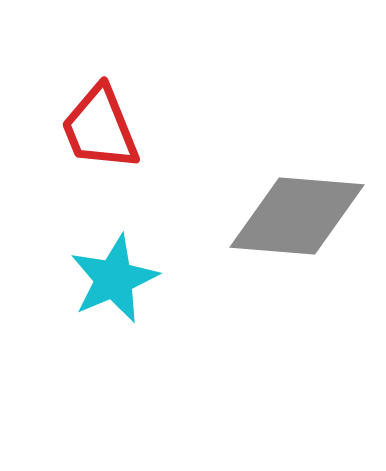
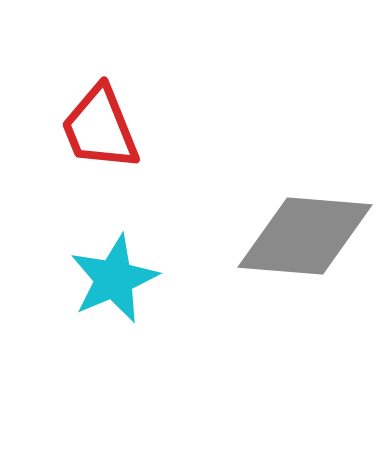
gray diamond: moved 8 px right, 20 px down
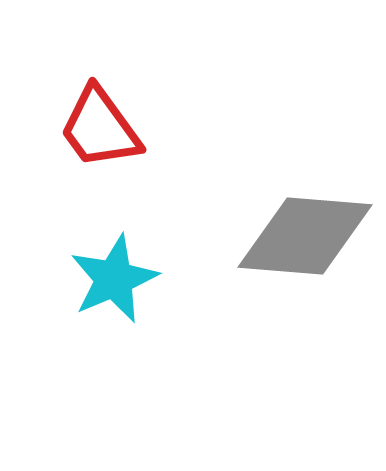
red trapezoid: rotated 14 degrees counterclockwise
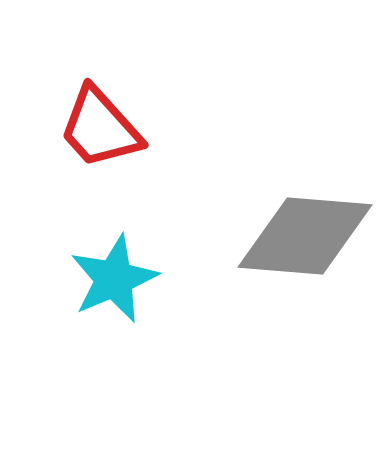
red trapezoid: rotated 6 degrees counterclockwise
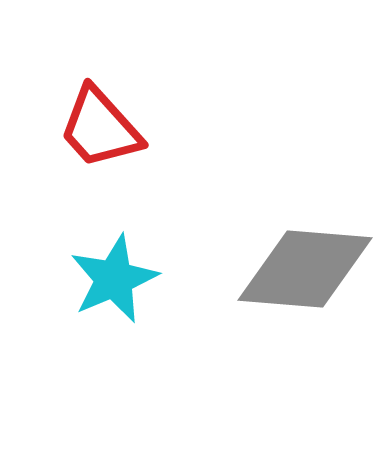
gray diamond: moved 33 px down
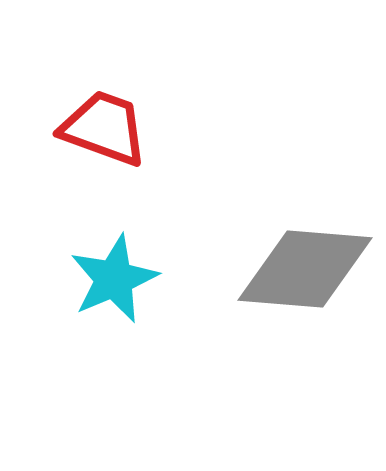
red trapezoid: moved 4 px right; rotated 152 degrees clockwise
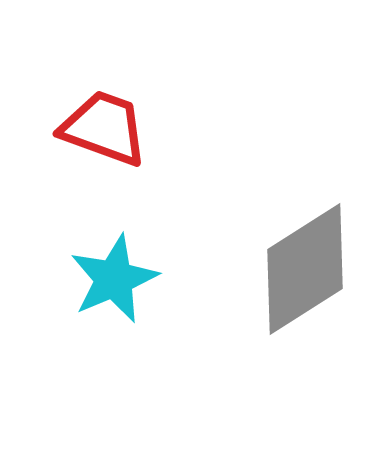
gray diamond: rotated 37 degrees counterclockwise
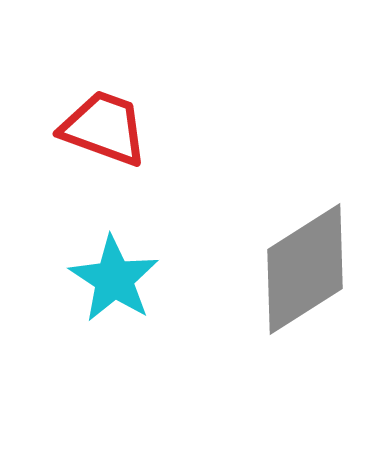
cyan star: rotated 16 degrees counterclockwise
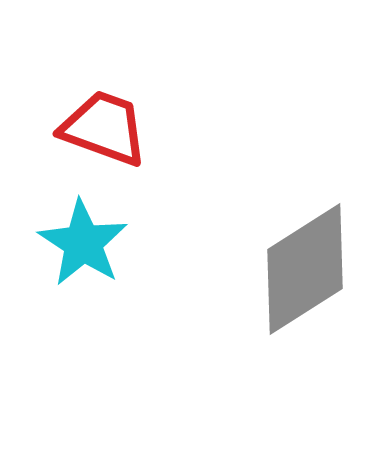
cyan star: moved 31 px left, 36 px up
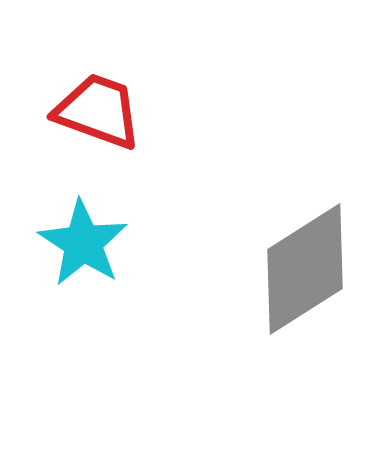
red trapezoid: moved 6 px left, 17 px up
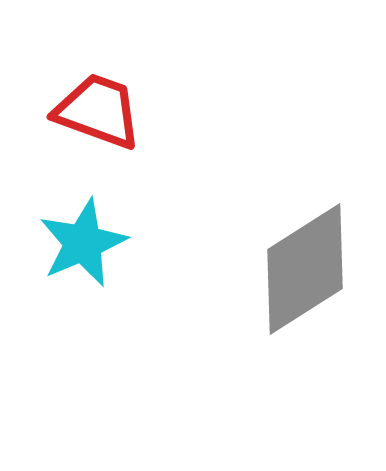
cyan star: rotated 16 degrees clockwise
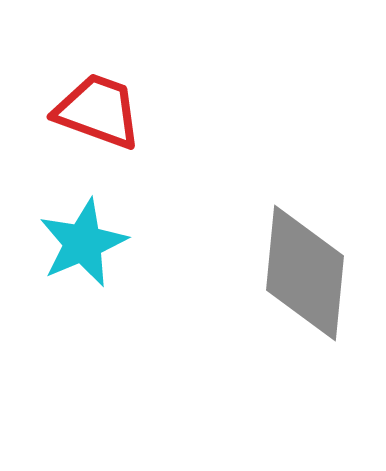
gray diamond: moved 4 px down; rotated 52 degrees counterclockwise
